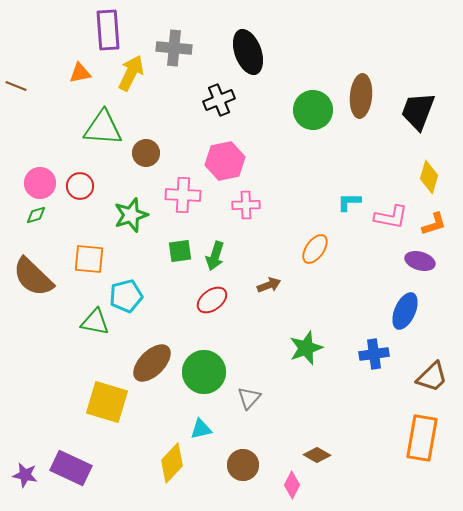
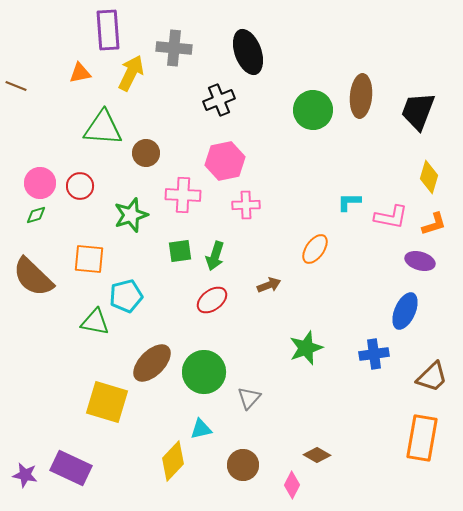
yellow diamond at (172, 463): moved 1 px right, 2 px up
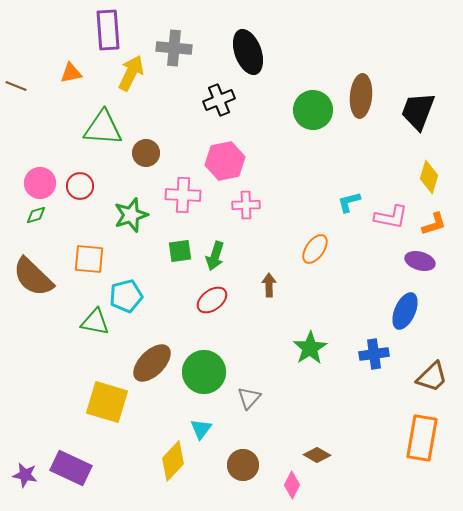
orange triangle at (80, 73): moved 9 px left
cyan L-shape at (349, 202): rotated 15 degrees counterclockwise
brown arrow at (269, 285): rotated 70 degrees counterclockwise
green star at (306, 348): moved 4 px right; rotated 12 degrees counterclockwise
cyan triangle at (201, 429): rotated 40 degrees counterclockwise
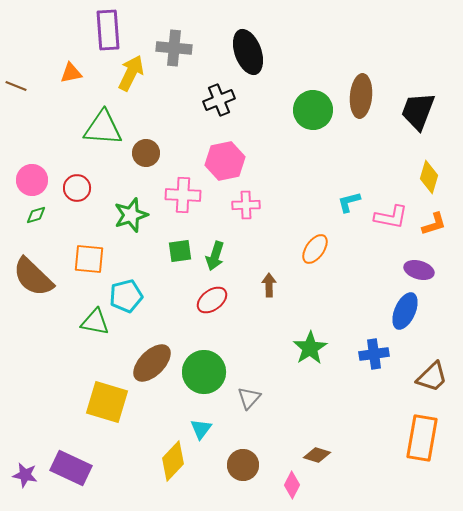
pink circle at (40, 183): moved 8 px left, 3 px up
red circle at (80, 186): moved 3 px left, 2 px down
purple ellipse at (420, 261): moved 1 px left, 9 px down
brown diamond at (317, 455): rotated 12 degrees counterclockwise
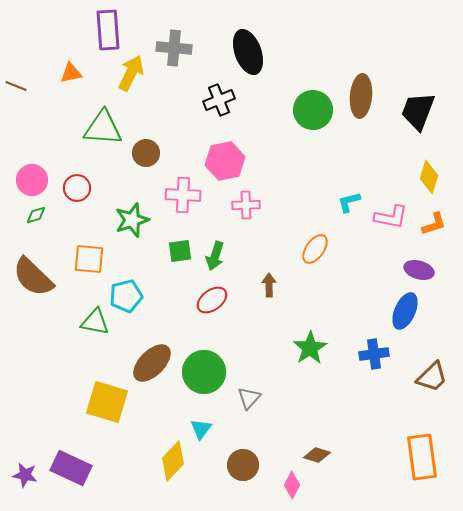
green star at (131, 215): moved 1 px right, 5 px down
orange rectangle at (422, 438): moved 19 px down; rotated 18 degrees counterclockwise
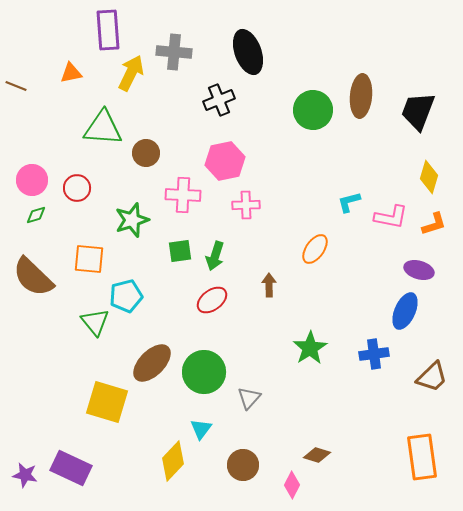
gray cross at (174, 48): moved 4 px down
green triangle at (95, 322): rotated 40 degrees clockwise
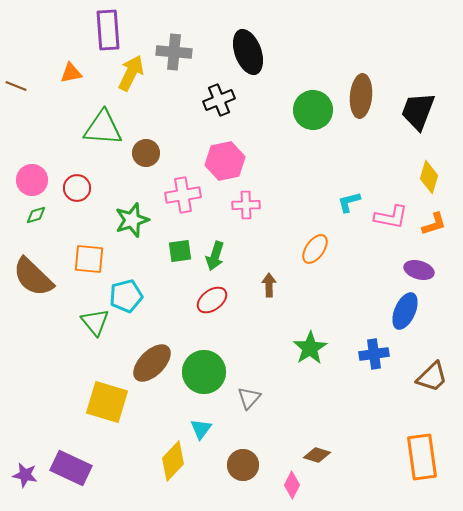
pink cross at (183, 195): rotated 12 degrees counterclockwise
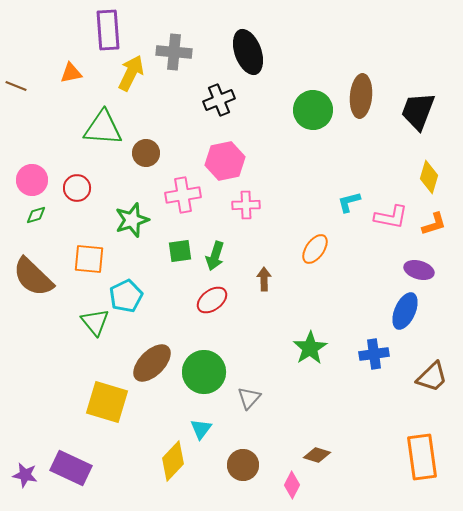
brown arrow at (269, 285): moved 5 px left, 6 px up
cyan pentagon at (126, 296): rotated 12 degrees counterclockwise
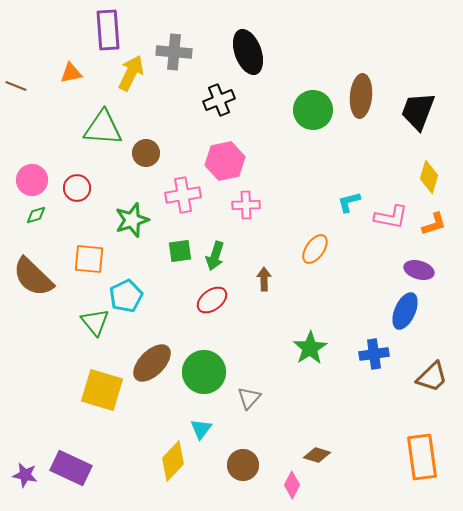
yellow square at (107, 402): moved 5 px left, 12 px up
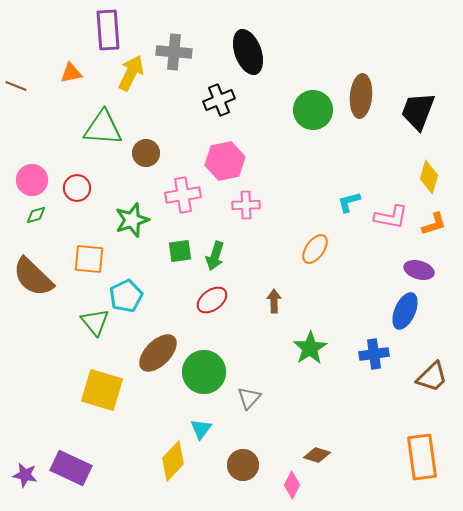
brown arrow at (264, 279): moved 10 px right, 22 px down
brown ellipse at (152, 363): moved 6 px right, 10 px up
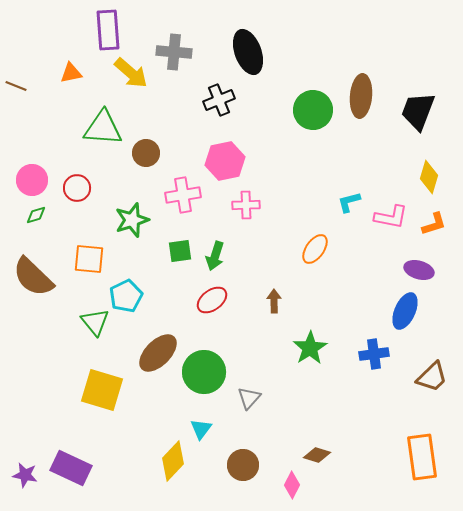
yellow arrow at (131, 73): rotated 105 degrees clockwise
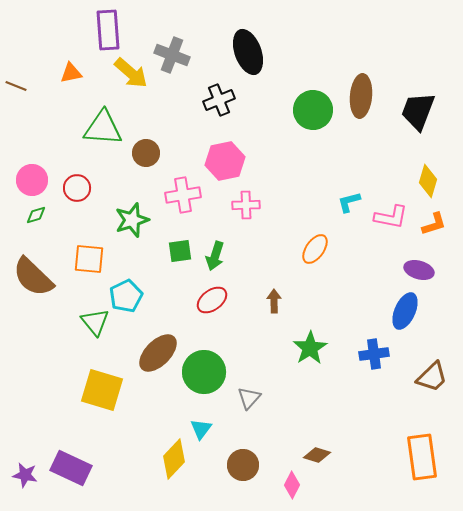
gray cross at (174, 52): moved 2 px left, 3 px down; rotated 16 degrees clockwise
yellow diamond at (429, 177): moved 1 px left, 4 px down
yellow diamond at (173, 461): moved 1 px right, 2 px up
